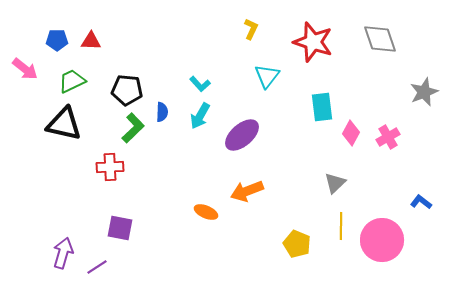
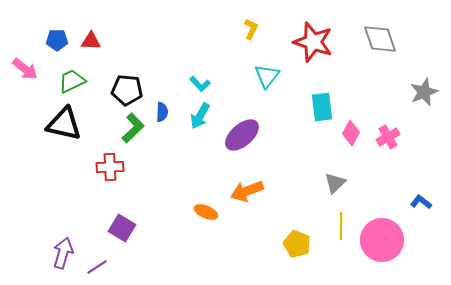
purple square: moved 2 px right; rotated 20 degrees clockwise
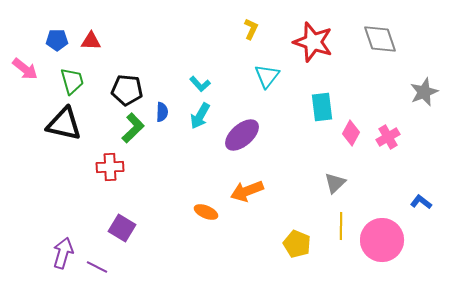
green trapezoid: rotated 100 degrees clockwise
purple line: rotated 60 degrees clockwise
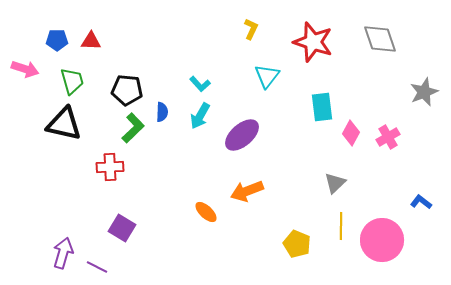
pink arrow: rotated 20 degrees counterclockwise
orange ellipse: rotated 20 degrees clockwise
